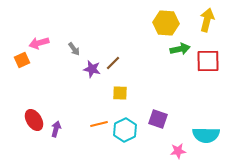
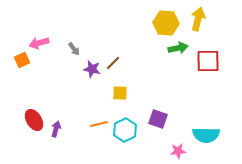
yellow arrow: moved 9 px left, 1 px up
green arrow: moved 2 px left, 1 px up
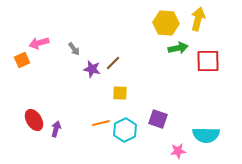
orange line: moved 2 px right, 1 px up
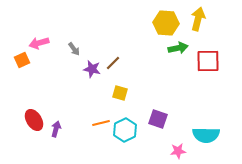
yellow square: rotated 14 degrees clockwise
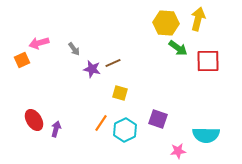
green arrow: rotated 48 degrees clockwise
brown line: rotated 21 degrees clockwise
orange line: rotated 42 degrees counterclockwise
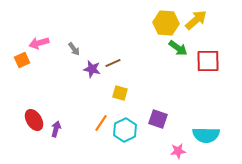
yellow arrow: moved 2 px left, 1 px down; rotated 35 degrees clockwise
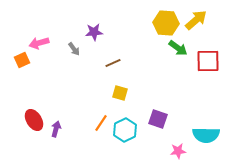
purple star: moved 2 px right, 37 px up; rotated 18 degrees counterclockwise
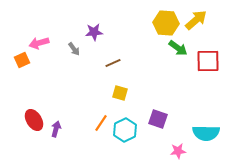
cyan semicircle: moved 2 px up
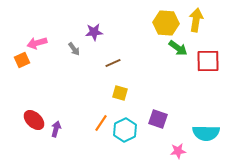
yellow arrow: rotated 40 degrees counterclockwise
pink arrow: moved 2 px left
red ellipse: rotated 15 degrees counterclockwise
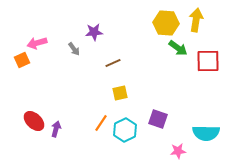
yellow square: rotated 28 degrees counterclockwise
red ellipse: moved 1 px down
